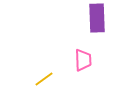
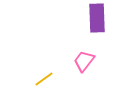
pink trapezoid: moved 1 px right, 1 px down; rotated 140 degrees counterclockwise
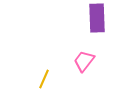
yellow line: rotated 30 degrees counterclockwise
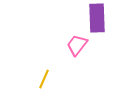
pink trapezoid: moved 7 px left, 16 px up
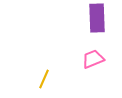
pink trapezoid: moved 16 px right, 14 px down; rotated 30 degrees clockwise
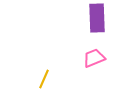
pink trapezoid: moved 1 px right, 1 px up
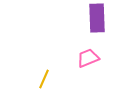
pink trapezoid: moved 6 px left
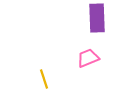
yellow line: rotated 42 degrees counterclockwise
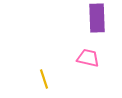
pink trapezoid: rotated 35 degrees clockwise
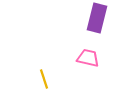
purple rectangle: rotated 16 degrees clockwise
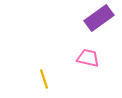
purple rectangle: moved 2 px right; rotated 40 degrees clockwise
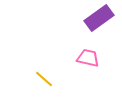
yellow line: rotated 30 degrees counterclockwise
